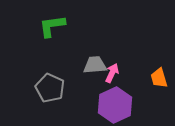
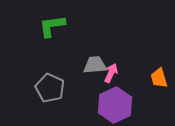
pink arrow: moved 1 px left
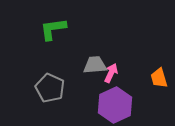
green L-shape: moved 1 px right, 3 px down
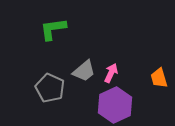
gray trapezoid: moved 11 px left, 6 px down; rotated 145 degrees clockwise
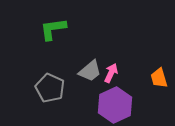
gray trapezoid: moved 6 px right
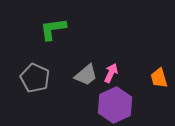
gray trapezoid: moved 4 px left, 4 px down
gray pentagon: moved 15 px left, 10 px up
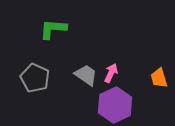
green L-shape: rotated 12 degrees clockwise
gray trapezoid: rotated 105 degrees counterclockwise
